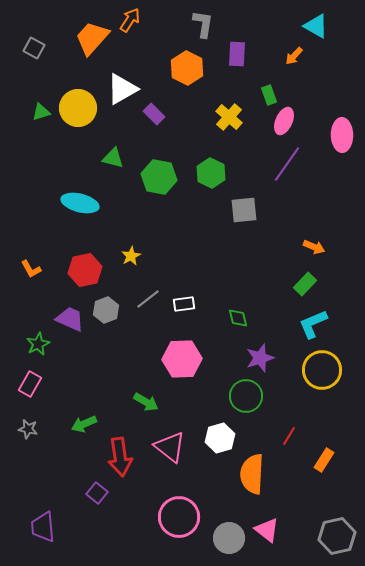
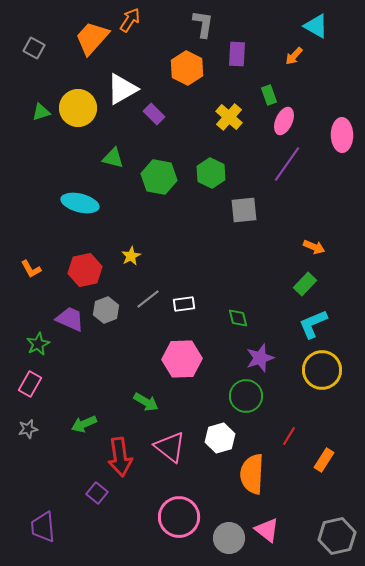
gray star at (28, 429): rotated 24 degrees counterclockwise
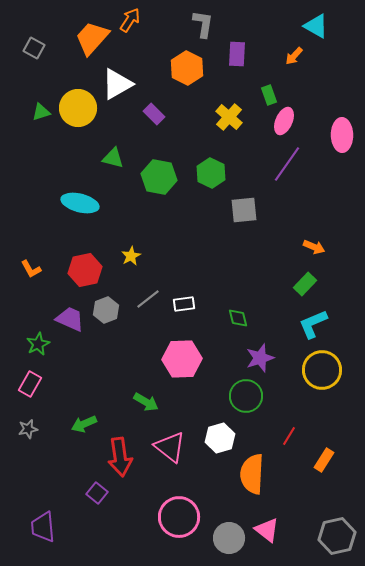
white triangle at (122, 89): moved 5 px left, 5 px up
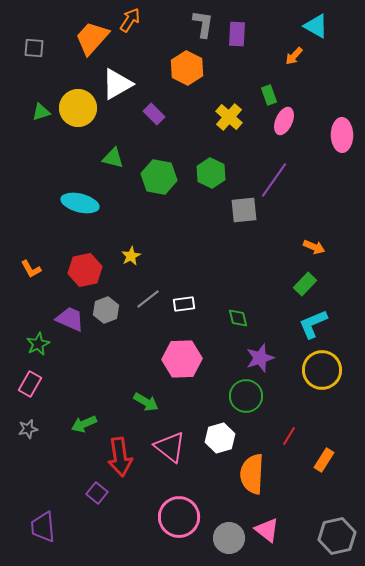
gray square at (34, 48): rotated 25 degrees counterclockwise
purple rectangle at (237, 54): moved 20 px up
purple line at (287, 164): moved 13 px left, 16 px down
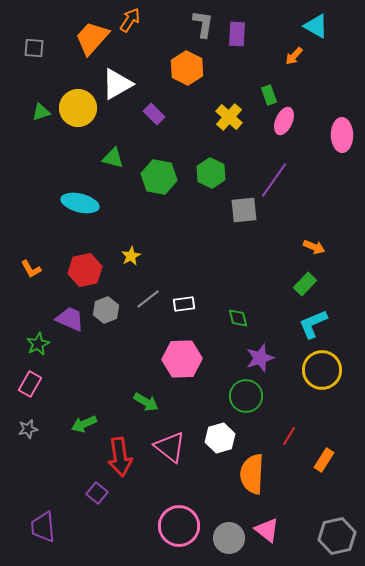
pink circle at (179, 517): moved 9 px down
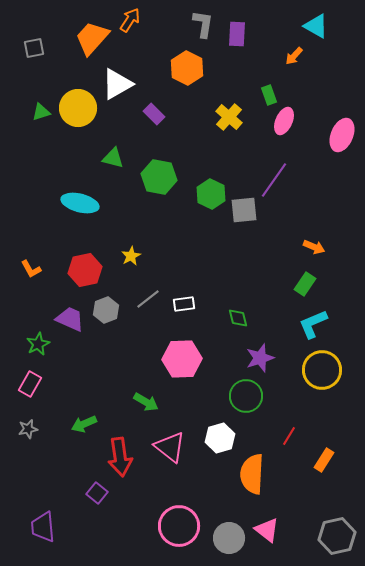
gray square at (34, 48): rotated 15 degrees counterclockwise
pink ellipse at (342, 135): rotated 24 degrees clockwise
green hexagon at (211, 173): moved 21 px down
green rectangle at (305, 284): rotated 10 degrees counterclockwise
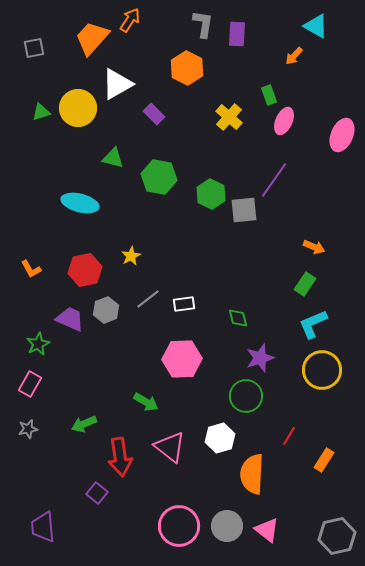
gray circle at (229, 538): moved 2 px left, 12 px up
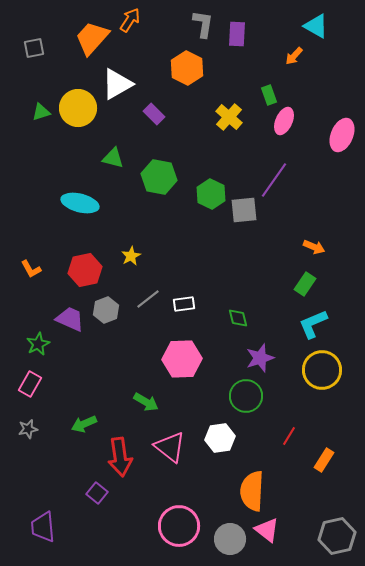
white hexagon at (220, 438): rotated 8 degrees clockwise
orange semicircle at (252, 474): moved 17 px down
gray circle at (227, 526): moved 3 px right, 13 px down
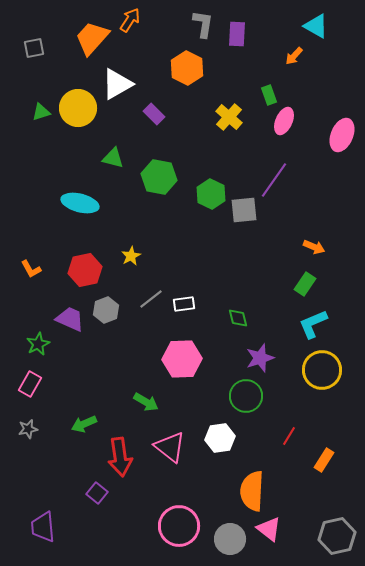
gray line at (148, 299): moved 3 px right
pink triangle at (267, 530): moved 2 px right, 1 px up
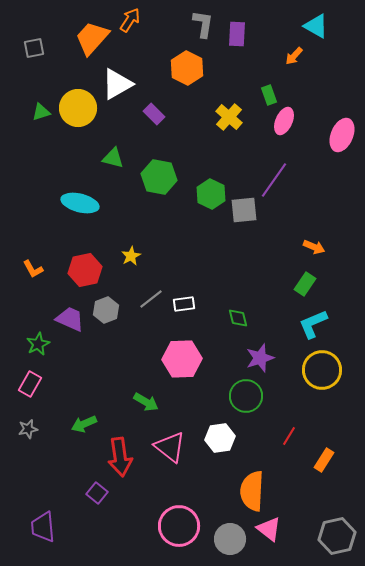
orange L-shape at (31, 269): moved 2 px right
